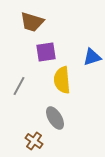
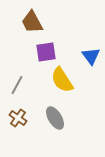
brown trapezoid: rotated 45 degrees clockwise
blue triangle: moved 1 px left, 1 px up; rotated 48 degrees counterclockwise
yellow semicircle: rotated 28 degrees counterclockwise
gray line: moved 2 px left, 1 px up
brown cross: moved 16 px left, 23 px up
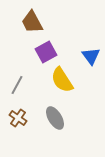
purple square: rotated 20 degrees counterclockwise
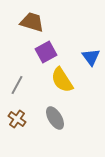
brown trapezoid: rotated 135 degrees clockwise
blue triangle: moved 1 px down
brown cross: moved 1 px left, 1 px down
